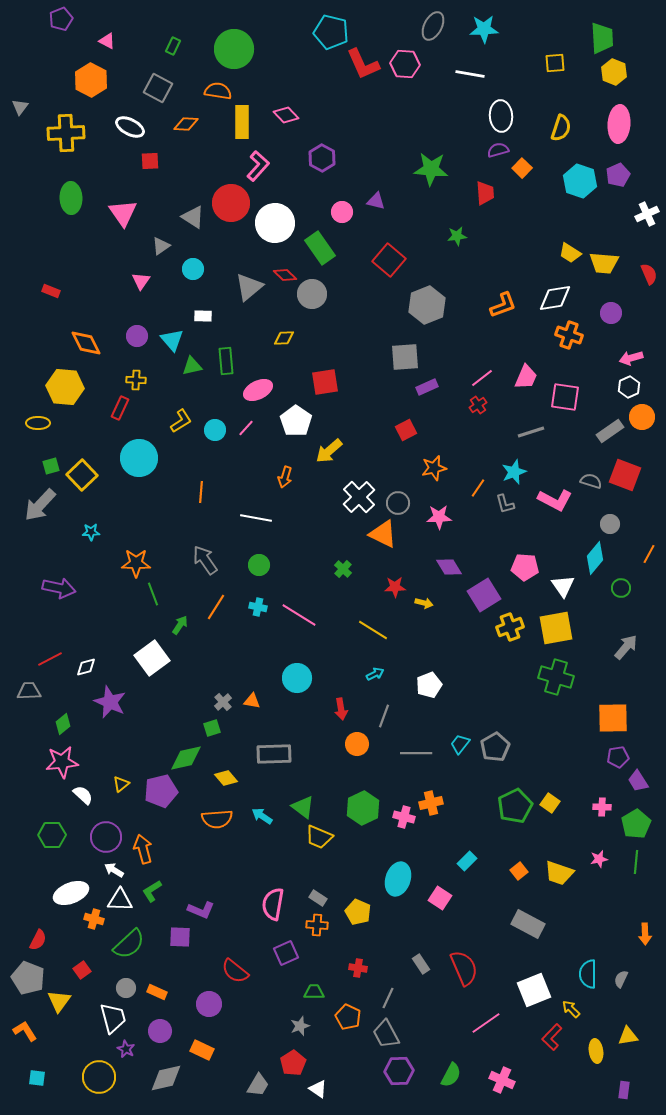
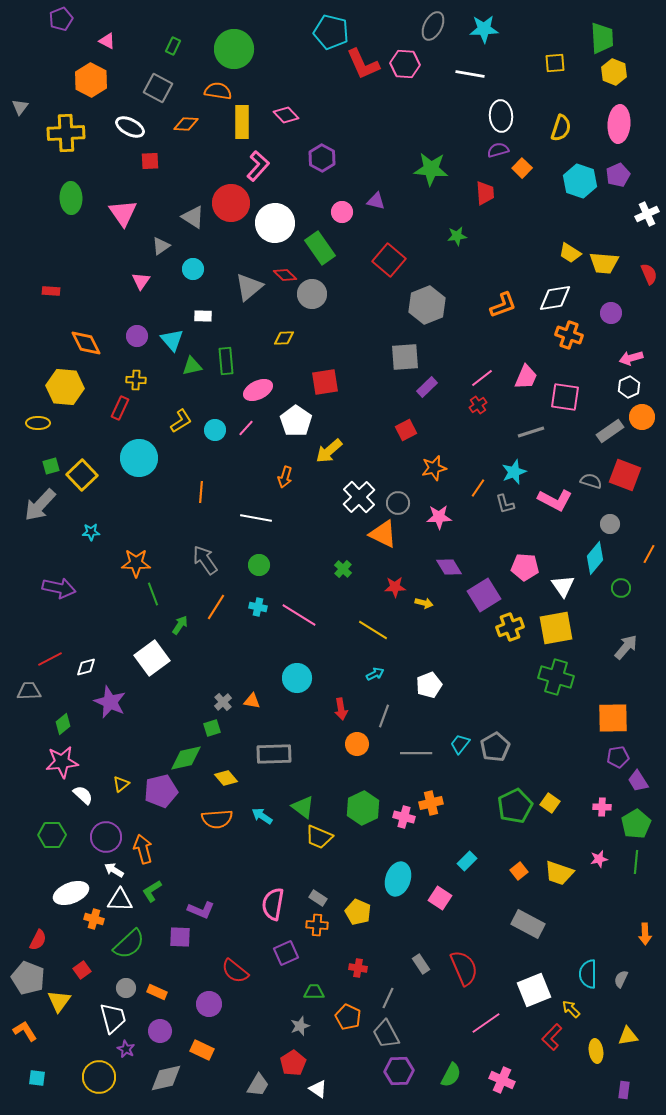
red rectangle at (51, 291): rotated 18 degrees counterclockwise
purple rectangle at (427, 387): rotated 20 degrees counterclockwise
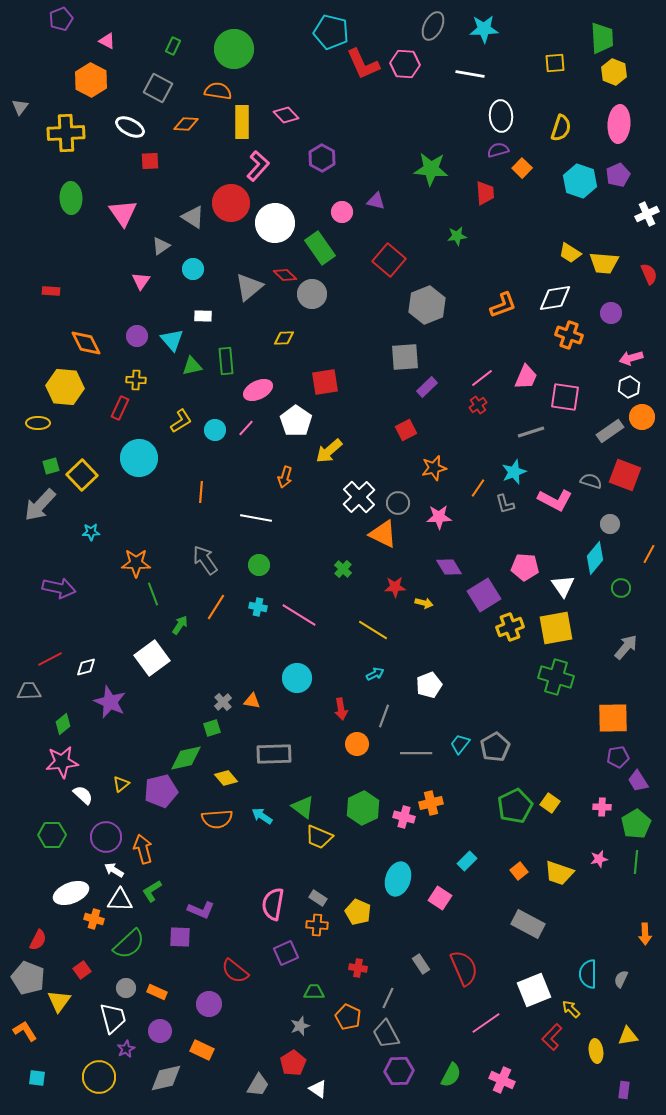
purple star at (126, 1049): rotated 18 degrees clockwise
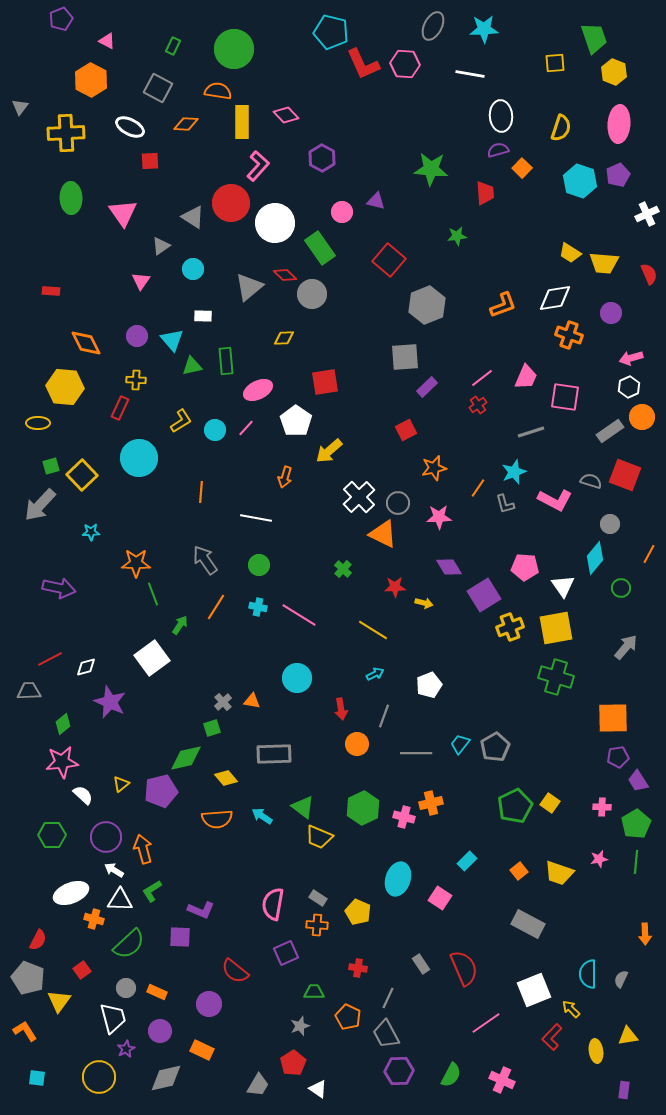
green trapezoid at (602, 38): moved 8 px left; rotated 16 degrees counterclockwise
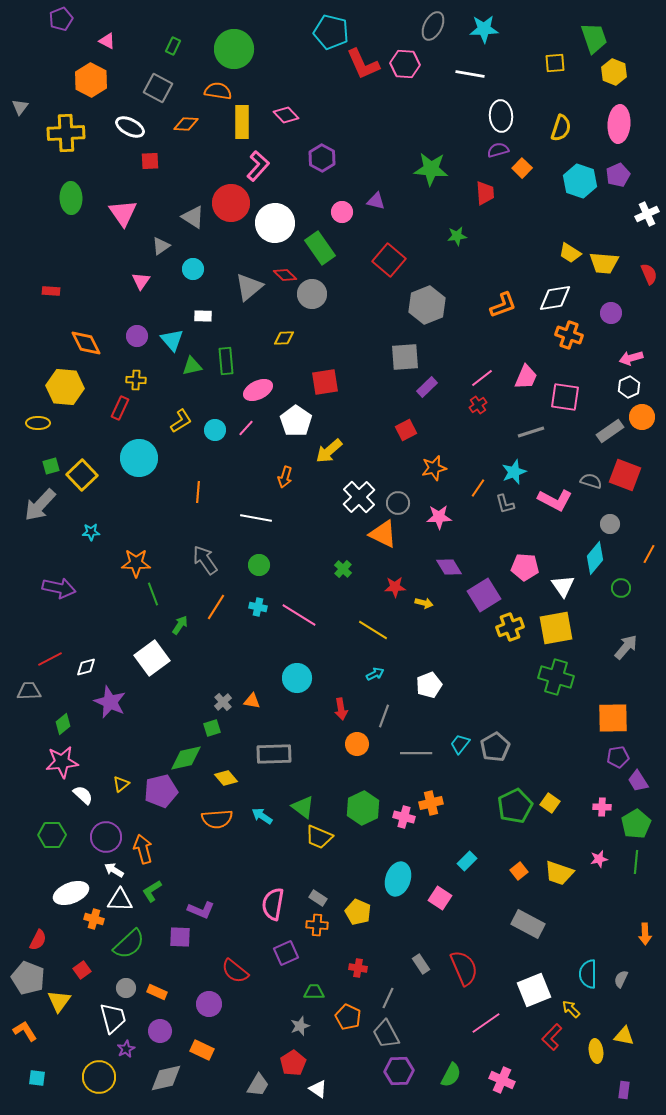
orange line at (201, 492): moved 3 px left
yellow triangle at (628, 1036): moved 4 px left; rotated 20 degrees clockwise
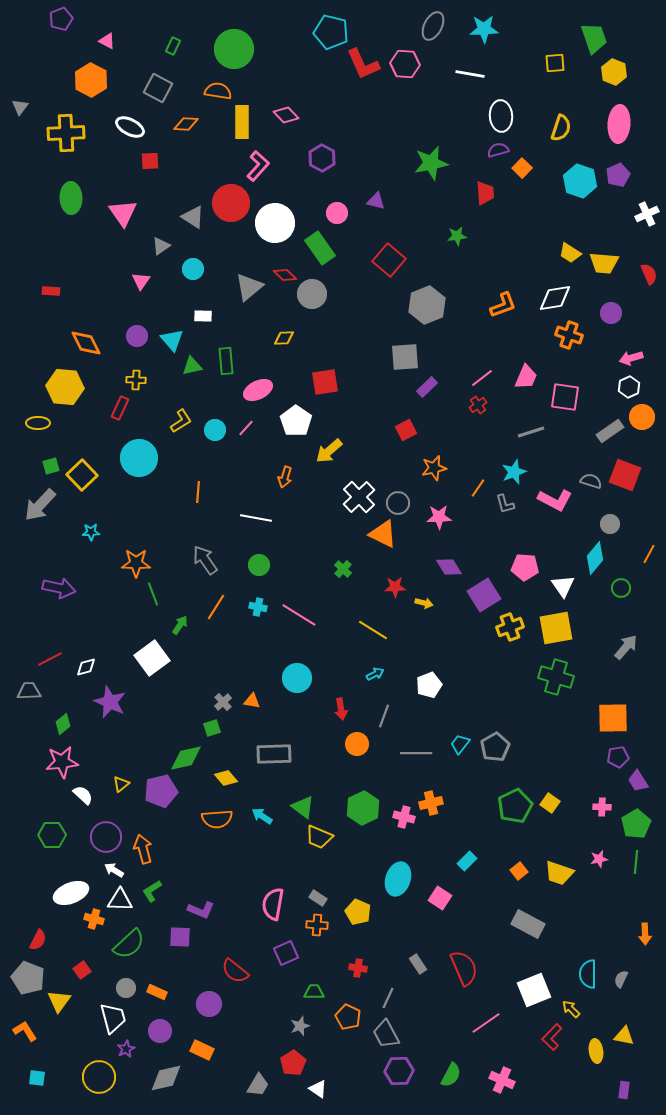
green star at (431, 169): moved 6 px up; rotated 16 degrees counterclockwise
pink circle at (342, 212): moved 5 px left, 1 px down
gray rectangle at (421, 964): moved 3 px left
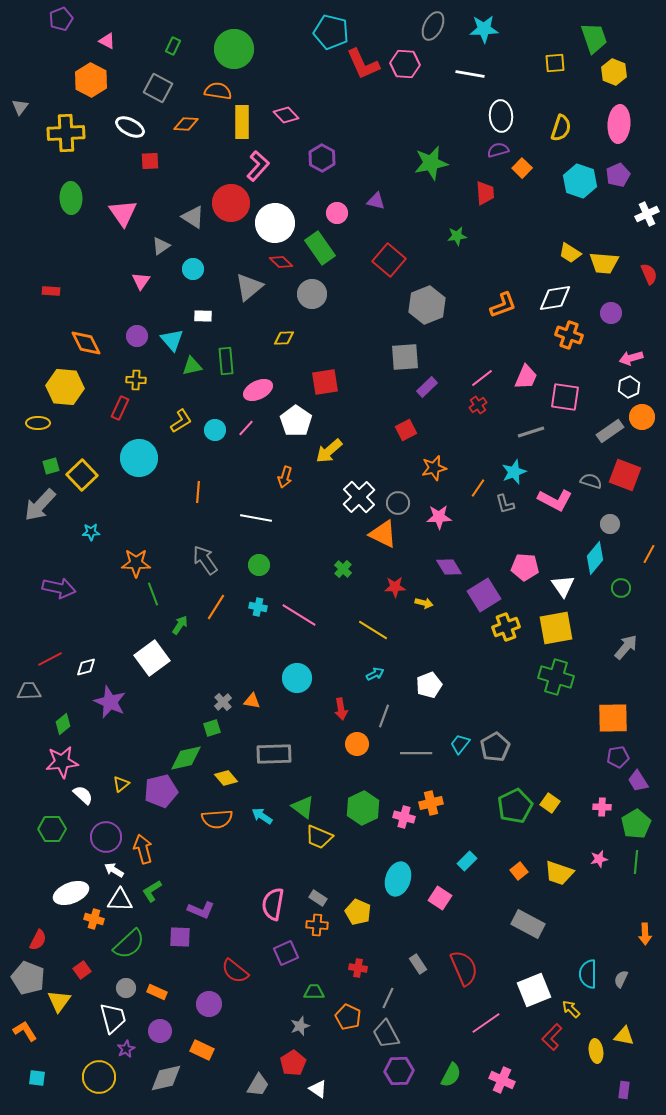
red diamond at (285, 275): moved 4 px left, 13 px up
yellow cross at (510, 627): moved 4 px left
green hexagon at (52, 835): moved 6 px up
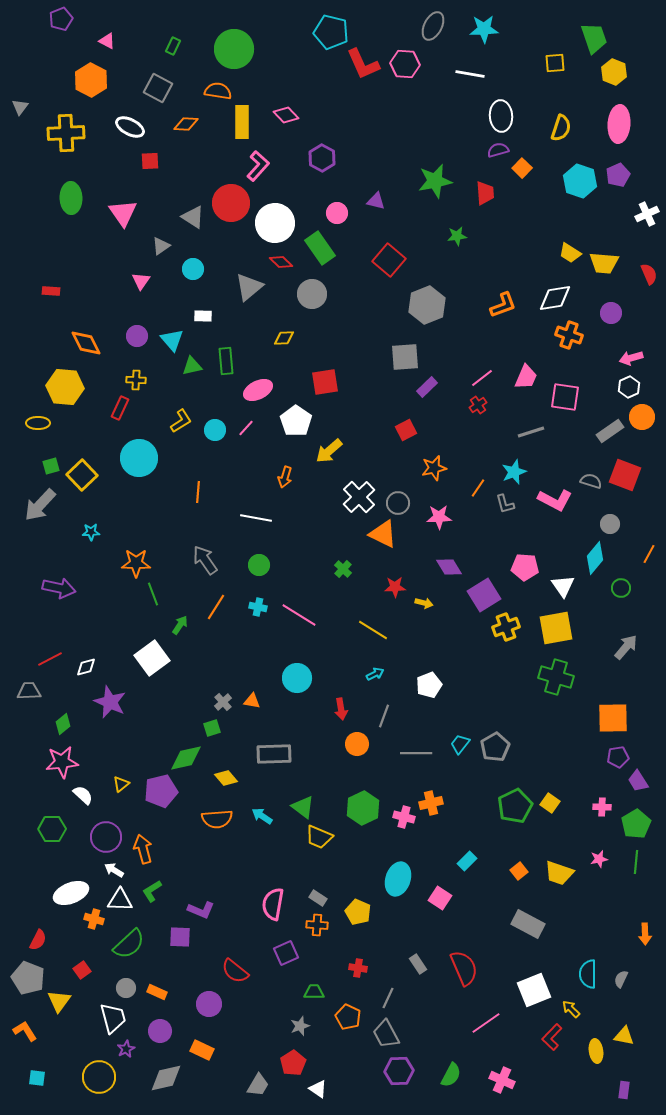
green star at (431, 163): moved 4 px right, 18 px down
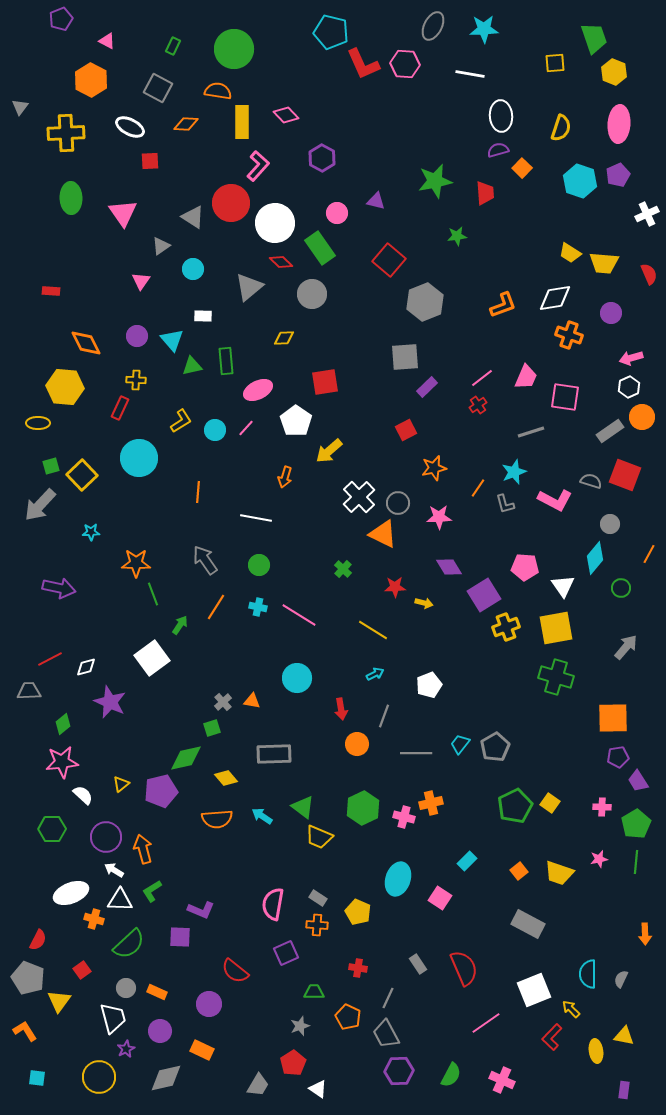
gray hexagon at (427, 305): moved 2 px left, 3 px up
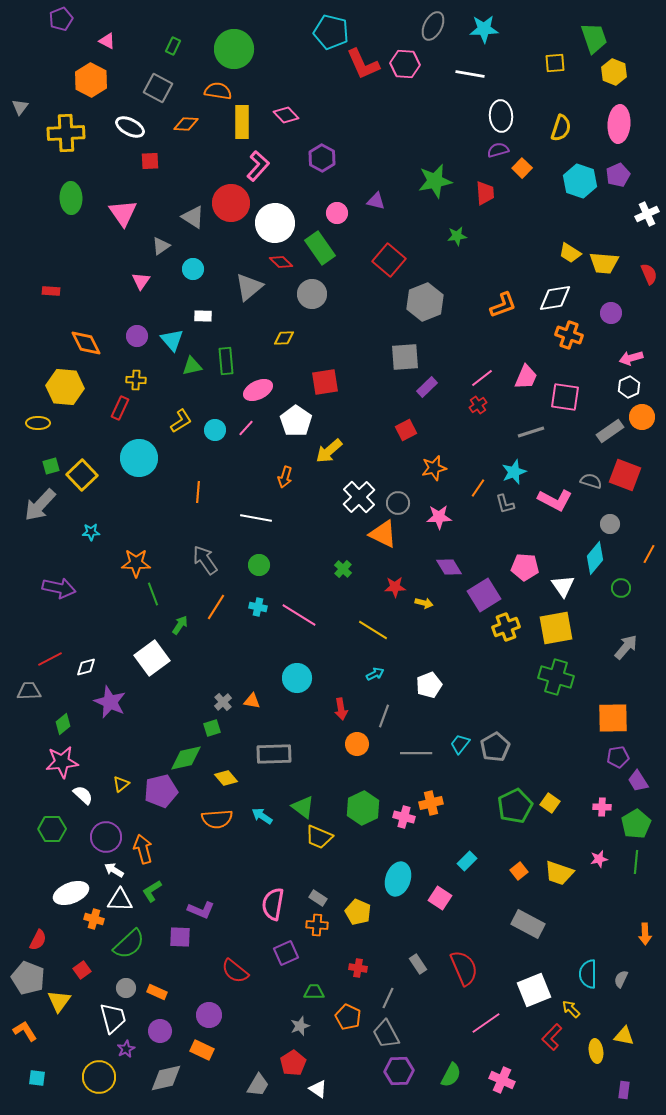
purple circle at (209, 1004): moved 11 px down
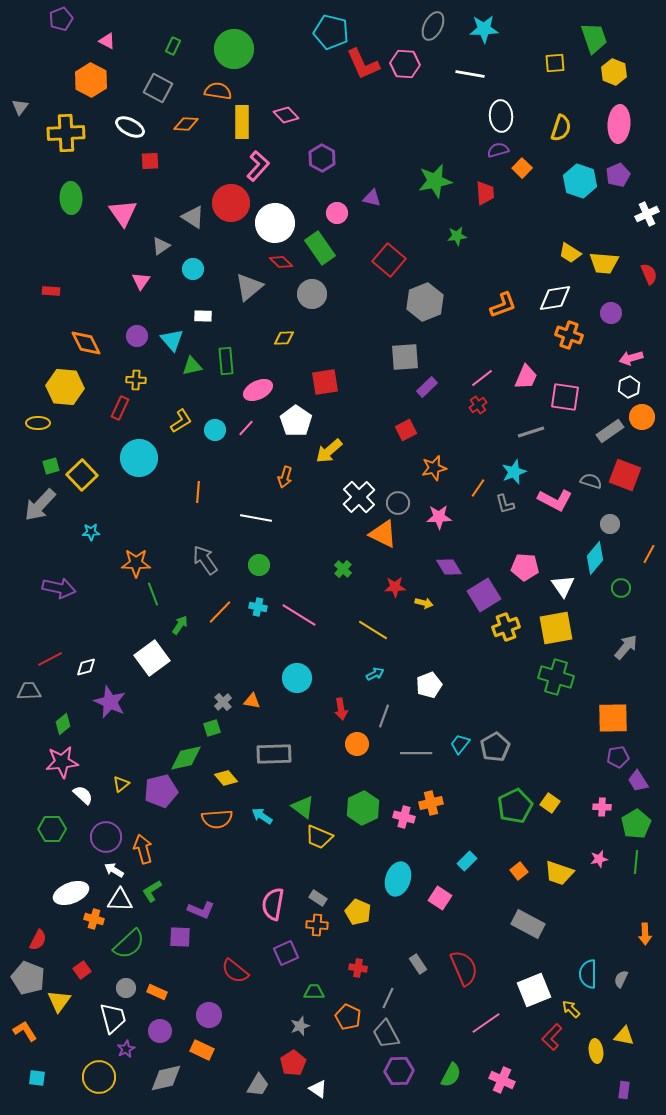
purple triangle at (376, 201): moved 4 px left, 3 px up
orange line at (216, 607): moved 4 px right, 5 px down; rotated 12 degrees clockwise
